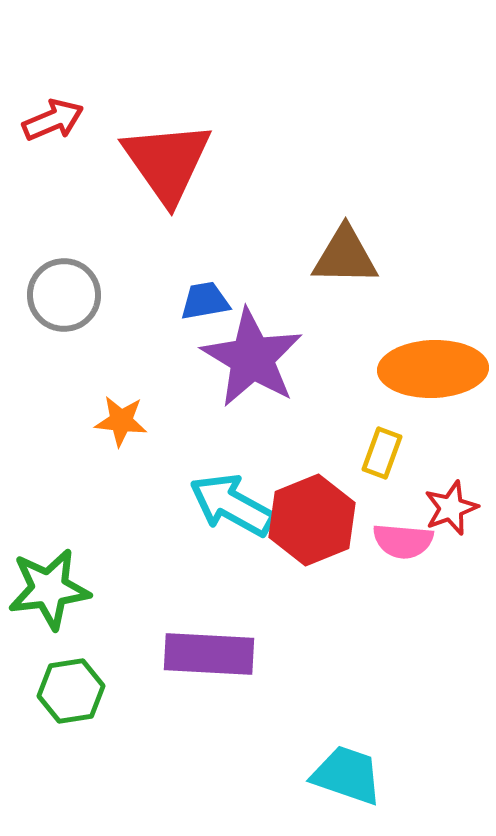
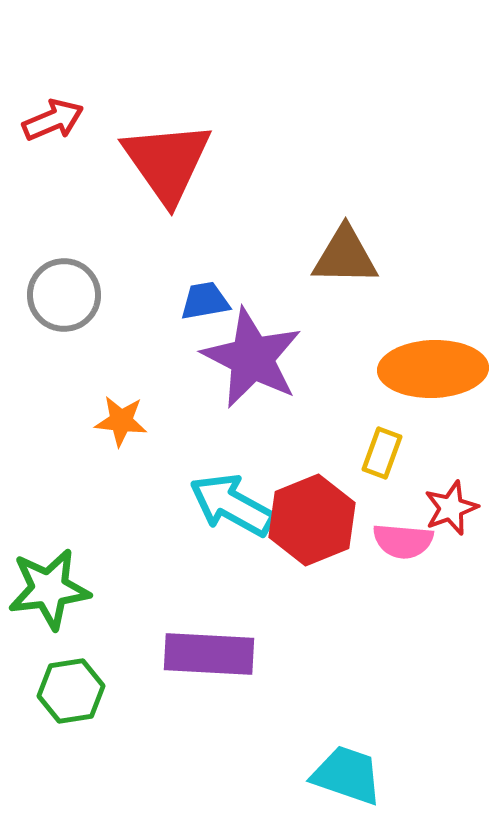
purple star: rotated 4 degrees counterclockwise
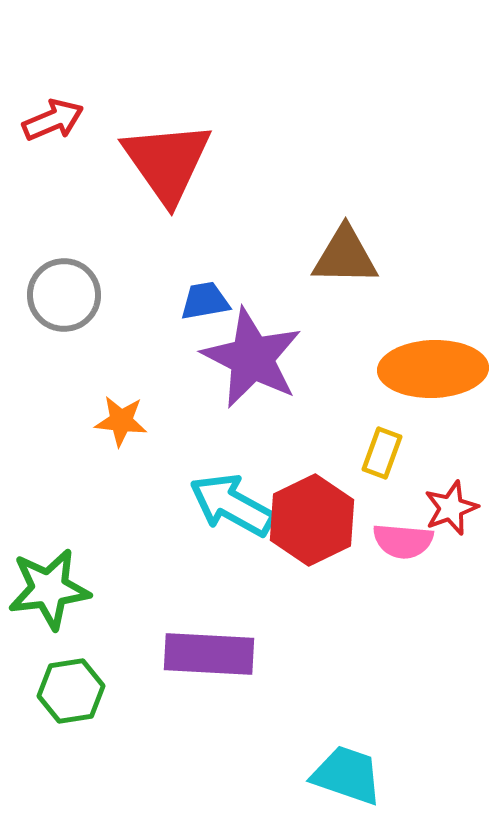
red hexagon: rotated 4 degrees counterclockwise
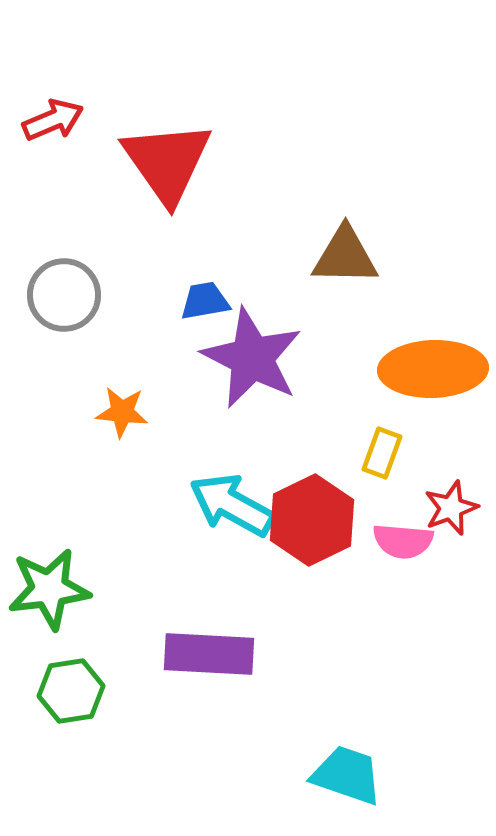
orange star: moved 1 px right, 9 px up
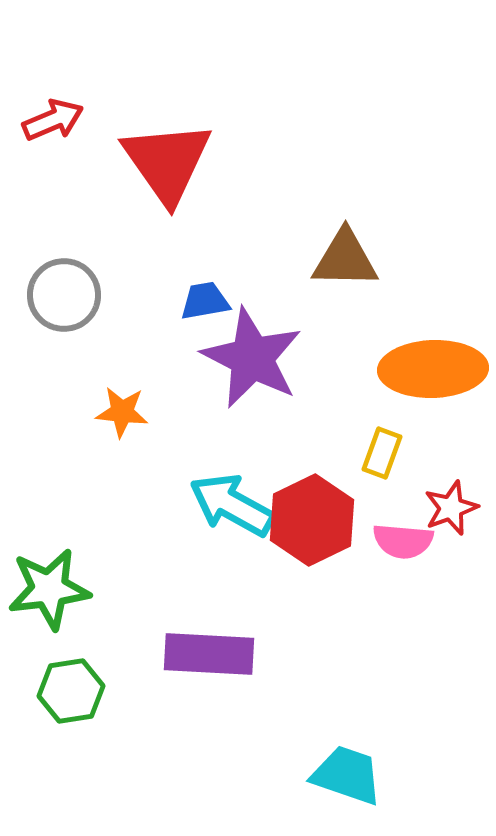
brown triangle: moved 3 px down
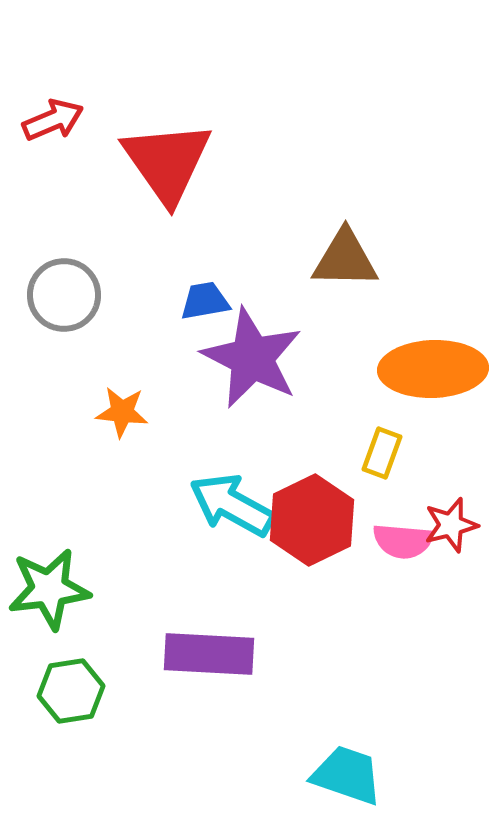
red star: moved 17 px down; rotated 6 degrees clockwise
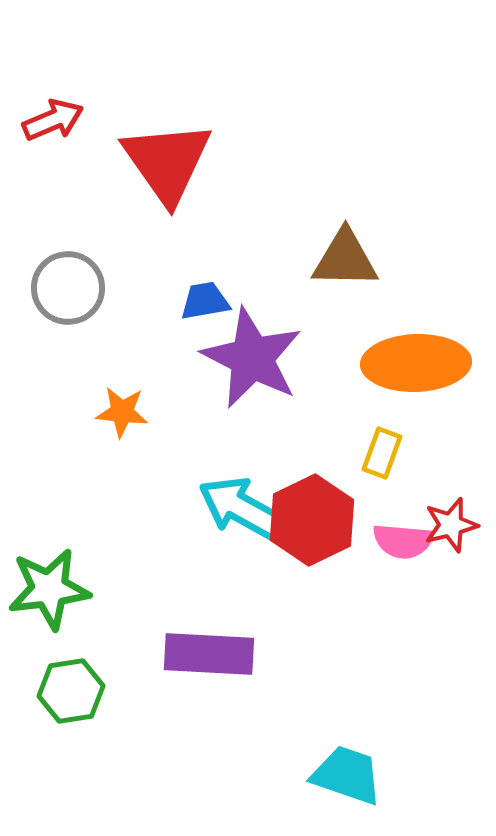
gray circle: moved 4 px right, 7 px up
orange ellipse: moved 17 px left, 6 px up
cyan arrow: moved 9 px right, 3 px down
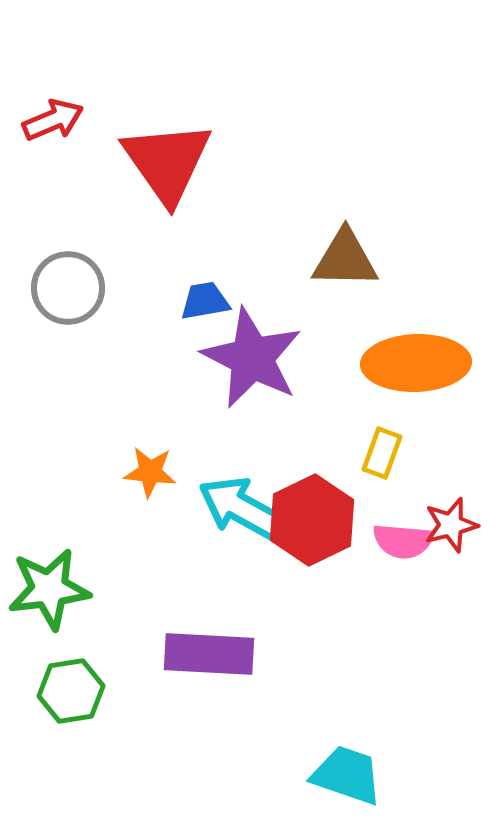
orange star: moved 28 px right, 60 px down
